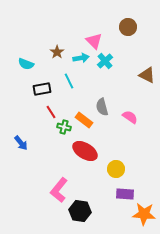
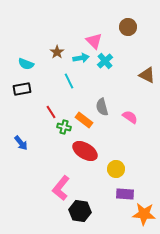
black rectangle: moved 20 px left
pink L-shape: moved 2 px right, 2 px up
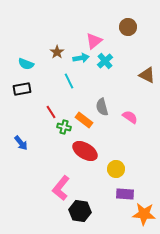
pink triangle: rotated 36 degrees clockwise
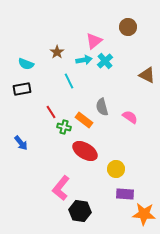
cyan arrow: moved 3 px right, 2 px down
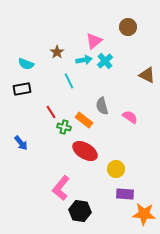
gray semicircle: moved 1 px up
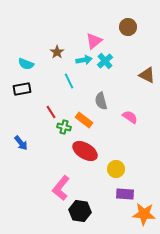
gray semicircle: moved 1 px left, 5 px up
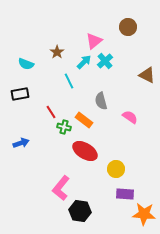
cyan arrow: moved 2 px down; rotated 35 degrees counterclockwise
black rectangle: moved 2 px left, 5 px down
blue arrow: rotated 70 degrees counterclockwise
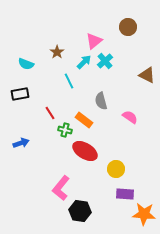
red line: moved 1 px left, 1 px down
green cross: moved 1 px right, 3 px down
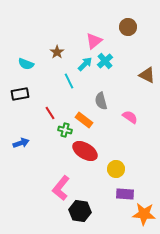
cyan arrow: moved 1 px right, 2 px down
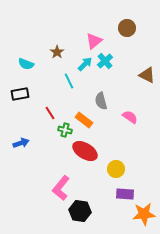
brown circle: moved 1 px left, 1 px down
orange star: rotated 10 degrees counterclockwise
